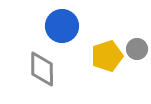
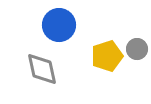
blue circle: moved 3 px left, 1 px up
gray diamond: rotated 12 degrees counterclockwise
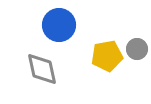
yellow pentagon: rotated 8 degrees clockwise
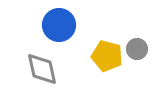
yellow pentagon: rotated 24 degrees clockwise
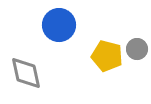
gray diamond: moved 16 px left, 4 px down
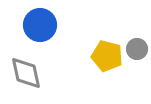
blue circle: moved 19 px left
